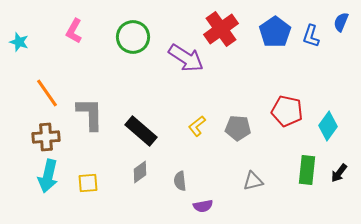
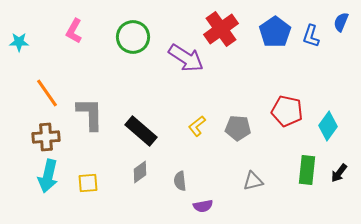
cyan star: rotated 18 degrees counterclockwise
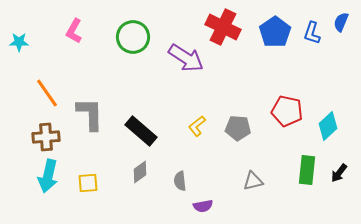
red cross: moved 2 px right, 2 px up; rotated 28 degrees counterclockwise
blue L-shape: moved 1 px right, 3 px up
cyan diamond: rotated 12 degrees clockwise
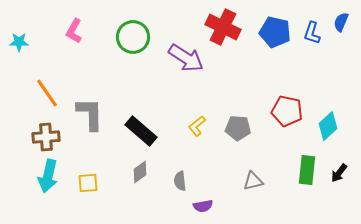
blue pentagon: rotated 24 degrees counterclockwise
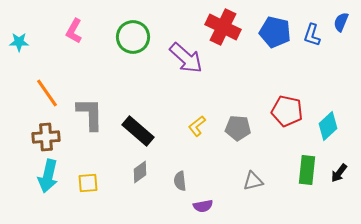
blue L-shape: moved 2 px down
purple arrow: rotated 9 degrees clockwise
black rectangle: moved 3 px left
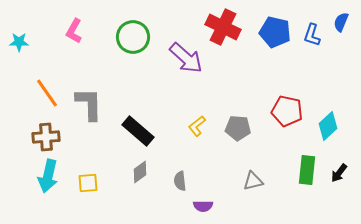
gray L-shape: moved 1 px left, 10 px up
purple semicircle: rotated 12 degrees clockwise
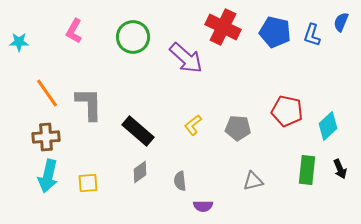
yellow L-shape: moved 4 px left, 1 px up
black arrow: moved 1 px right, 4 px up; rotated 60 degrees counterclockwise
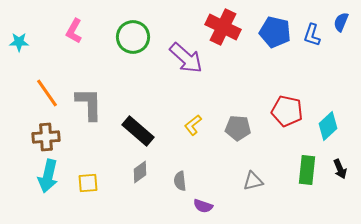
purple semicircle: rotated 18 degrees clockwise
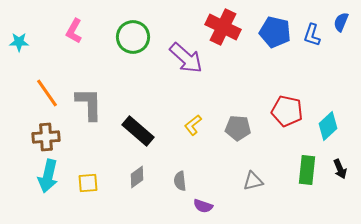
gray diamond: moved 3 px left, 5 px down
